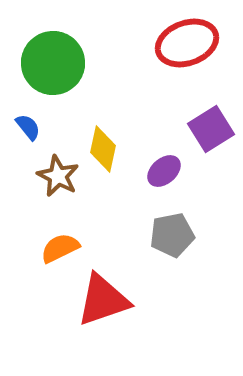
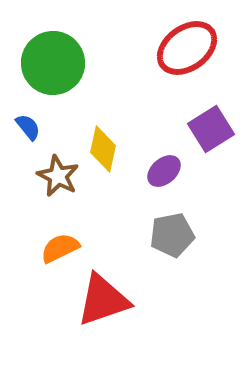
red ellipse: moved 5 px down; rotated 16 degrees counterclockwise
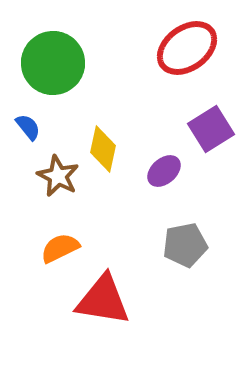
gray pentagon: moved 13 px right, 10 px down
red triangle: rotated 28 degrees clockwise
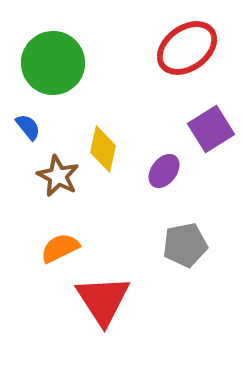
purple ellipse: rotated 12 degrees counterclockwise
red triangle: rotated 48 degrees clockwise
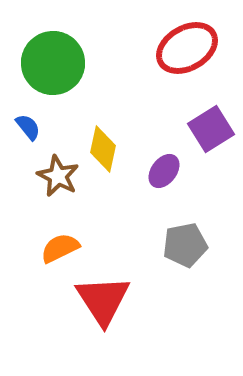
red ellipse: rotated 6 degrees clockwise
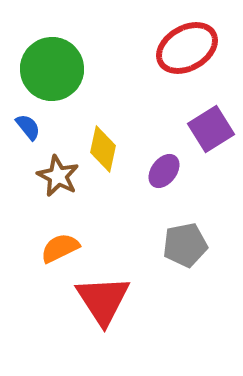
green circle: moved 1 px left, 6 px down
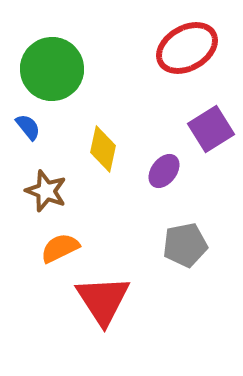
brown star: moved 12 px left, 15 px down; rotated 6 degrees counterclockwise
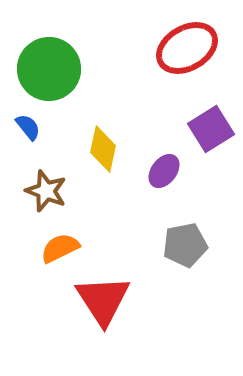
green circle: moved 3 px left
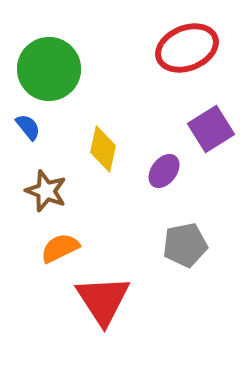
red ellipse: rotated 8 degrees clockwise
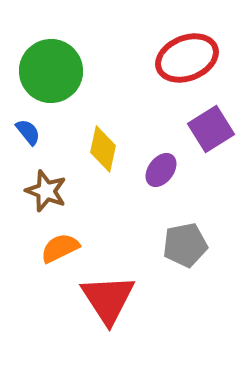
red ellipse: moved 10 px down
green circle: moved 2 px right, 2 px down
blue semicircle: moved 5 px down
purple ellipse: moved 3 px left, 1 px up
red triangle: moved 5 px right, 1 px up
